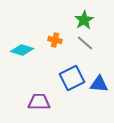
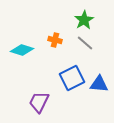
purple trapezoid: rotated 65 degrees counterclockwise
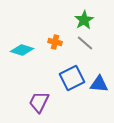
orange cross: moved 2 px down
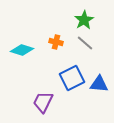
orange cross: moved 1 px right
purple trapezoid: moved 4 px right
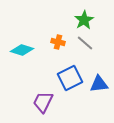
orange cross: moved 2 px right
blue square: moved 2 px left
blue triangle: rotated 12 degrees counterclockwise
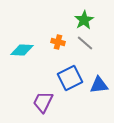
cyan diamond: rotated 15 degrees counterclockwise
blue triangle: moved 1 px down
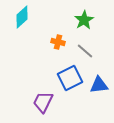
gray line: moved 8 px down
cyan diamond: moved 33 px up; rotated 45 degrees counterclockwise
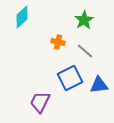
purple trapezoid: moved 3 px left
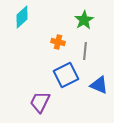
gray line: rotated 54 degrees clockwise
blue square: moved 4 px left, 3 px up
blue triangle: rotated 30 degrees clockwise
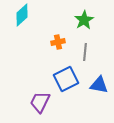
cyan diamond: moved 2 px up
orange cross: rotated 24 degrees counterclockwise
gray line: moved 1 px down
blue square: moved 4 px down
blue triangle: rotated 12 degrees counterclockwise
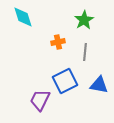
cyan diamond: moved 1 px right, 2 px down; rotated 65 degrees counterclockwise
blue square: moved 1 px left, 2 px down
purple trapezoid: moved 2 px up
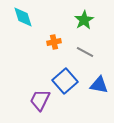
orange cross: moved 4 px left
gray line: rotated 66 degrees counterclockwise
blue square: rotated 15 degrees counterclockwise
